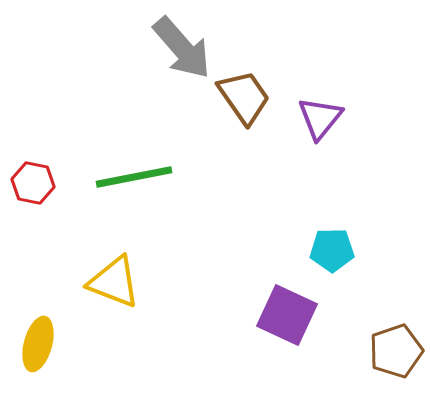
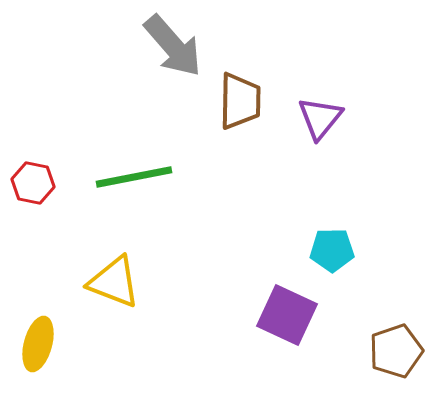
gray arrow: moved 9 px left, 2 px up
brown trapezoid: moved 4 px left, 4 px down; rotated 36 degrees clockwise
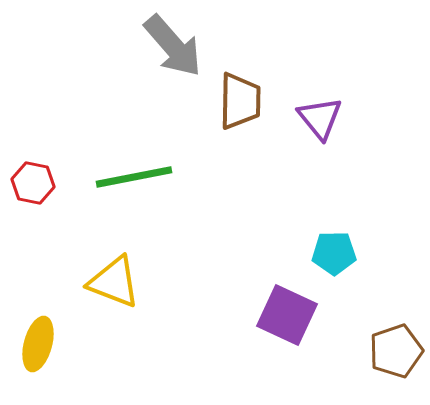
purple triangle: rotated 18 degrees counterclockwise
cyan pentagon: moved 2 px right, 3 px down
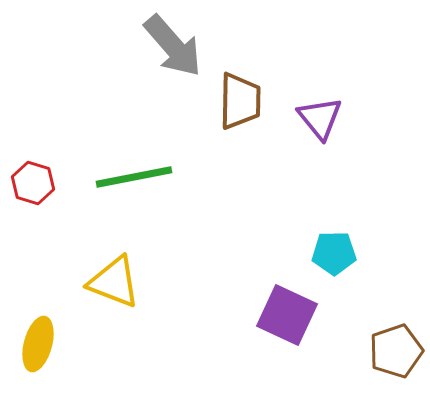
red hexagon: rotated 6 degrees clockwise
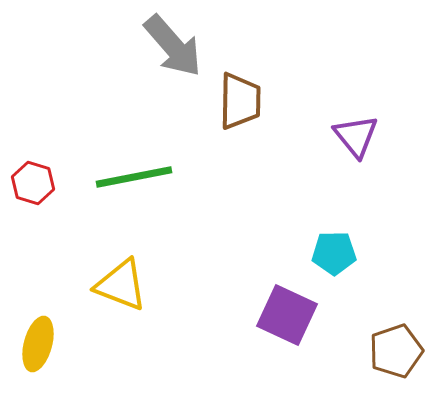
purple triangle: moved 36 px right, 18 px down
yellow triangle: moved 7 px right, 3 px down
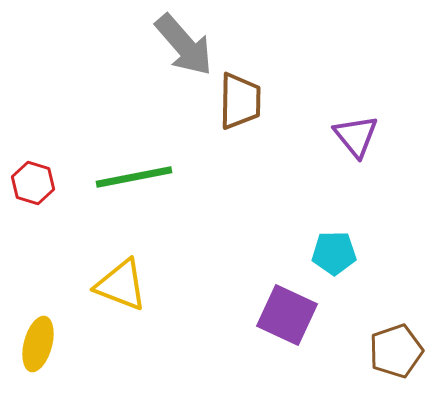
gray arrow: moved 11 px right, 1 px up
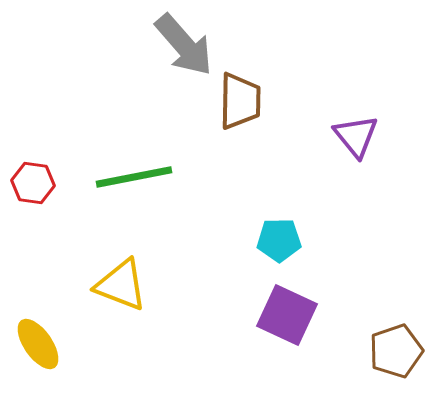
red hexagon: rotated 9 degrees counterclockwise
cyan pentagon: moved 55 px left, 13 px up
yellow ellipse: rotated 50 degrees counterclockwise
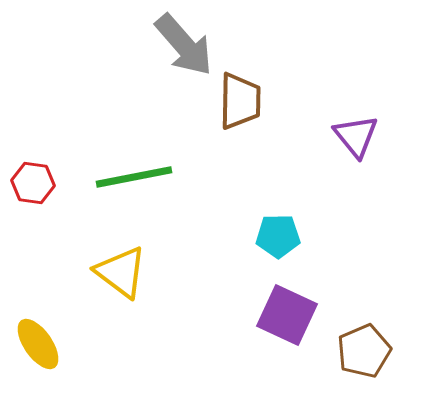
cyan pentagon: moved 1 px left, 4 px up
yellow triangle: moved 13 px up; rotated 16 degrees clockwise
brown pentagon: moved 32 px left; rotated 4 degrees counterclockwise
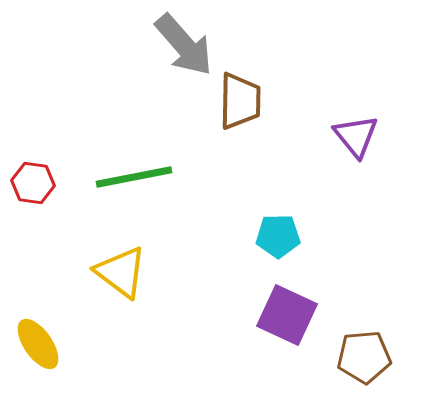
brown pentagon: moved 6 px down; rotated 18 degrees clockwise
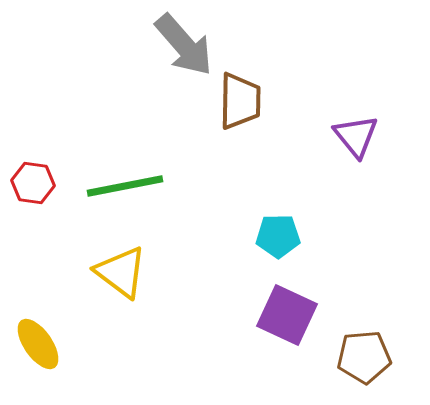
green line: moved 9 px left, 9 px down
